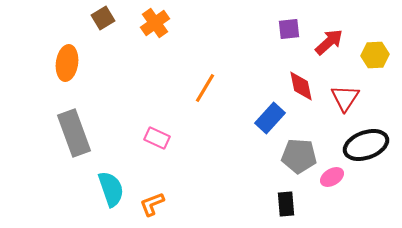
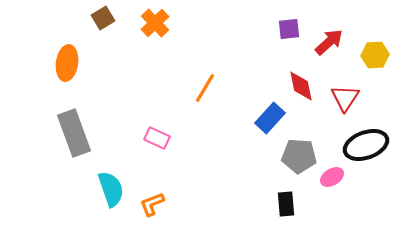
orange cross: rotated 8 degrees counterclockwise
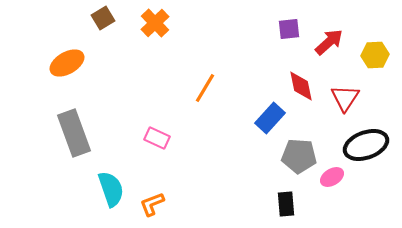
orange ellipse: rotated 52 degrees clockwise
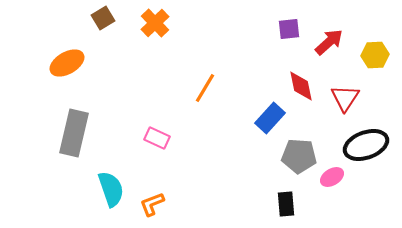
gray rectangle: rotated 33 degrees clockwise
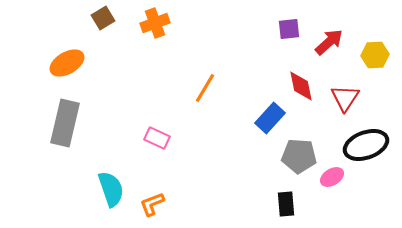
orange cross: rotated 24 degrees clockwise
gray rectangle: moved 9 px left, 10 px up
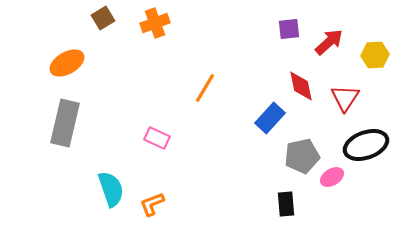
gray pentagon: moved 3 px right; rotated 16 degrees counterclockwise
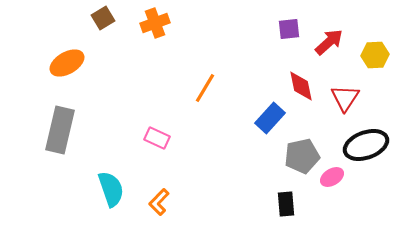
gray rectangle: moved 5 px left, 7 px down
orange L-shape: moved 7 px right, 2 px up; rotated 24 degrees counterclockwise
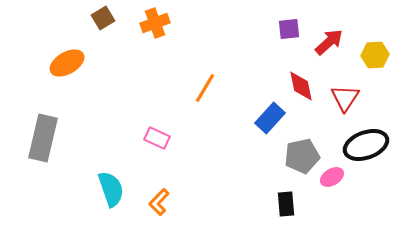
gray rectangle: moved 17 px left, 8 px down
